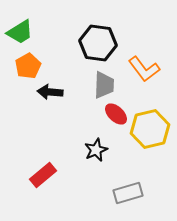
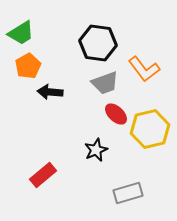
green trapezoid: moved 1 px right, 1 px down
gray trapezoid: moved 1 px right, 2 px up; rotated 68 degrees clockwise
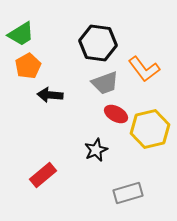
green trapezoid: moved 1 px down
black arrow: moved 3 px down
red ellipse: rotated 15 degrees counterclockwise
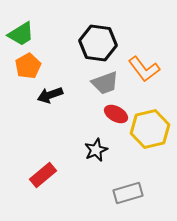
black arrow: rotated 25 degrees counterclockwise
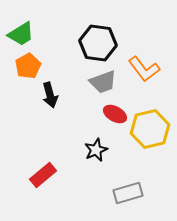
gray trapezoid: moved 2 px left, 1 px up
black arrow: rotated 85 degrees counterclockwise
red ellipse: moved 1 px left
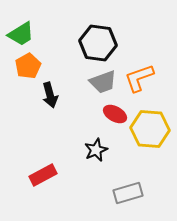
orange L-shape: moved 5 px left, 9 px down; rotated 108 degrees clockwise
yellow hexagon: rotated 18 degrees clockwise
red rectangle: rotated 12 degrees clockwise
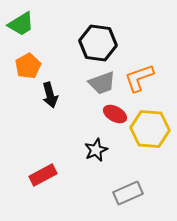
green trapezoid: moved 10 px up
gray trapezoid: moved 1 px left, 1 px down
gray rectangle: rotated 8 degrees counterclockwise
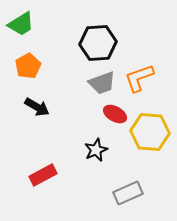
black hexagon: rotated 12 degrees counterclockwise
black arrow: moved 13 px left, 12 px down; rotated 45 degrees counterclockwise
yellow hexagon: moved 3 px down
